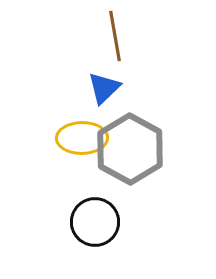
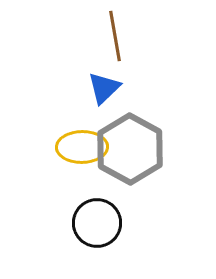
yellow ellipse: moved 9 px down
black circle: moved 2 px right, 1 px down
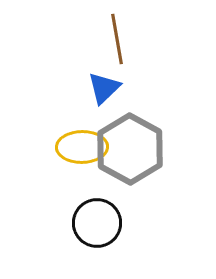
brown line: moved 2 px right, 3 px down
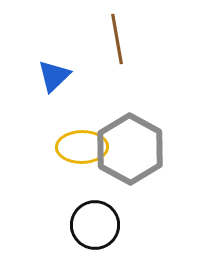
blue triangle: moved 50 px left, 12 px up
black circle: moved 2 px left, 2 px down
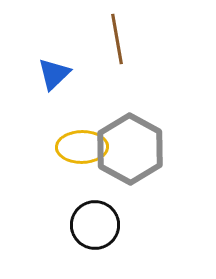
blue triangle: moved 2 px up
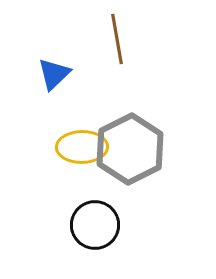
gray hexagon: rotated 4 degrees clockwise
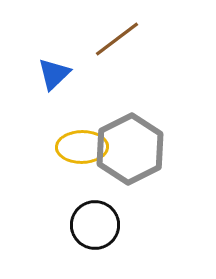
brown line: rotated 63 degrees clockwise
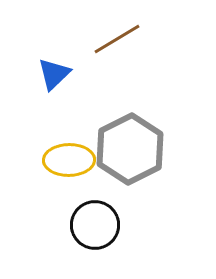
brown line: rotated 6 degrees clockwise
yellow ellipse: moved 13 px left, 13 px down
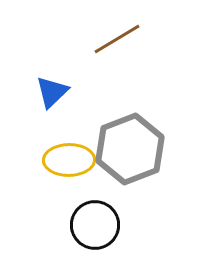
blue triangle: moved 2 px left, 18 px down
gray hexagon: rotated 6 degrees clockwise
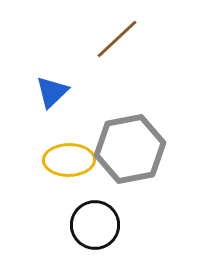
brown line: rotated 12 degrees counterclockwise
gray hexagon: rotated 10 degrees clockwise
